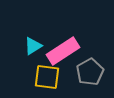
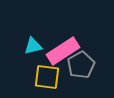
cyan triangle: rotated 18 degrees clockwise
gray pentagon: moved 9 px left, 7 px up
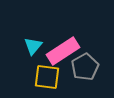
cyan triangle: rotated 36 degrees counterclockwise
gray pentagon: moved 4 px right, 2 px down
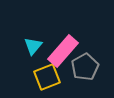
pink rectangle: rotated 16 degrees counterclockwise
yellow square: rotated 28 degrees counterclockwise
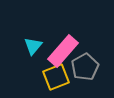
yellow square: moved 9 px right
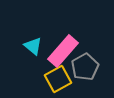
cyan triangle: rotated 30 degrees counterclockwise
yellow square: moved 2 px right, 2 px down; rotated 8 degrees counterclockwise
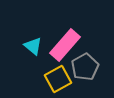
pink rectangle: moved 2 px right, 6 px up
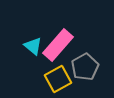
pink rectangle: moved 7 px left
